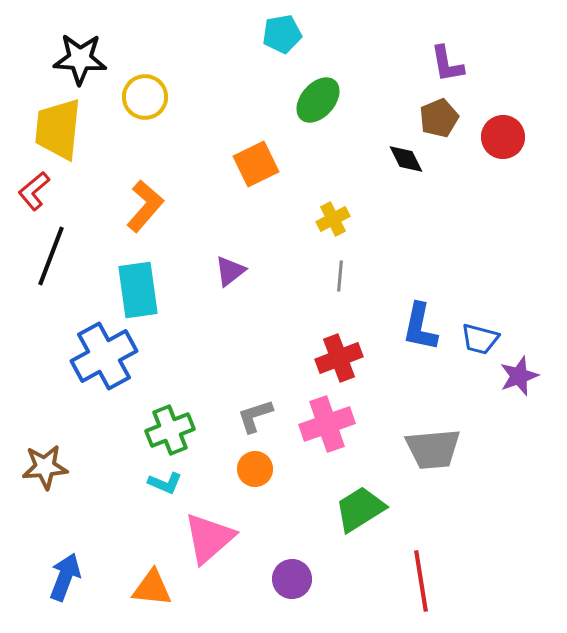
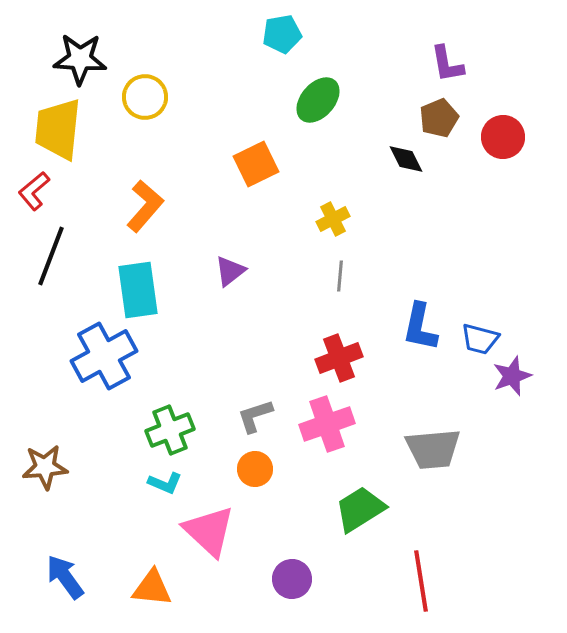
purple star: moved 7 px left
pink triangle: moved 7 px up; rotated 36 degrees counterclockwise
blue arrow: rotated 57 degrees counterclockwise
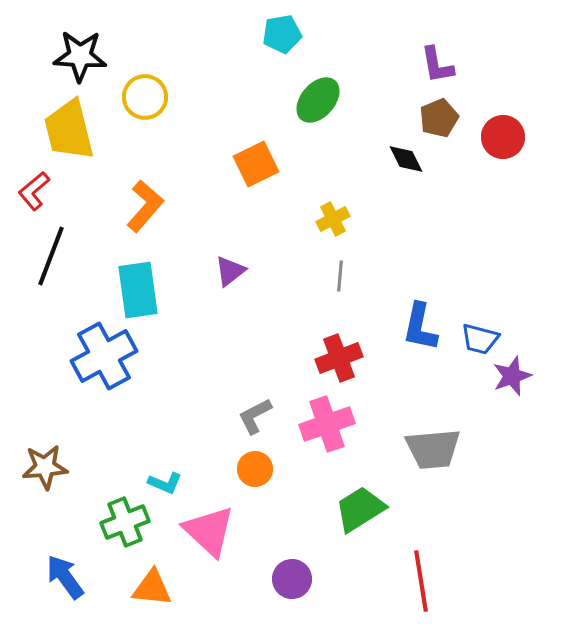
black star: moved 3 px up
purple L-shape: moved 10 px left, 1 px down
yellow trapezoid: moved 11 px right, 1 px down; rotated 20 degrees counterclockwise
gray L-shape: rotated 9 degrees counterclockwise
green cross: moved 45 px left, 92 px down
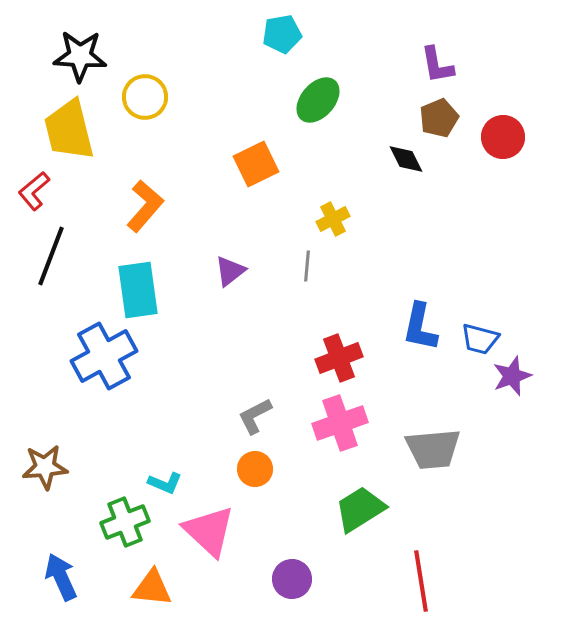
gray line: moved 33 px left, 10 px up
pink cross: moved 13 px right, 1 px up
blue arrow: moved 4 px left; rotated 12 degrees clockwise
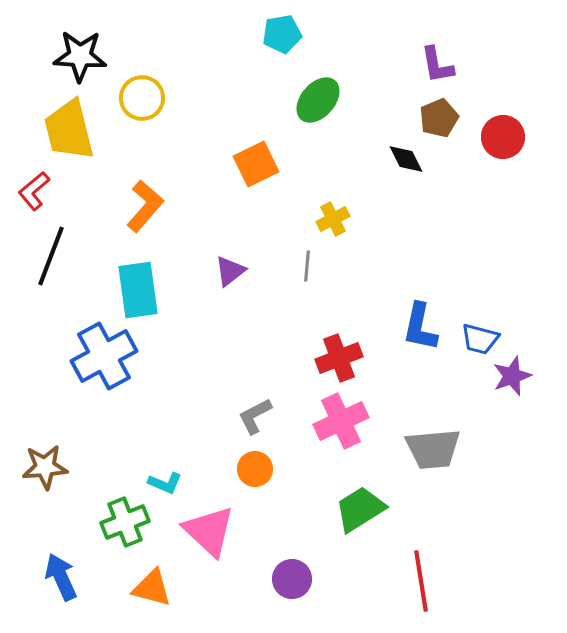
yellow circle: moved 3 px left, 1 px down
pink cross: moved 1 px right, 2 px up; rotated 6 degrees counterclockwise
orange triangle: rotated 9 degrees clockwise
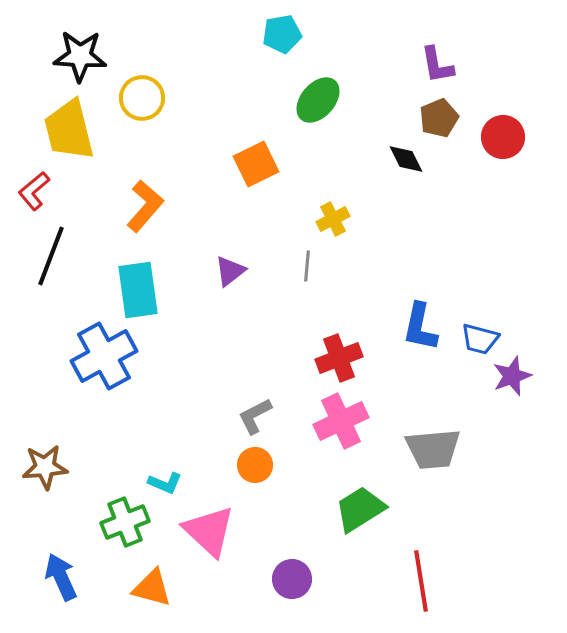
orange circle: moved 4 px up
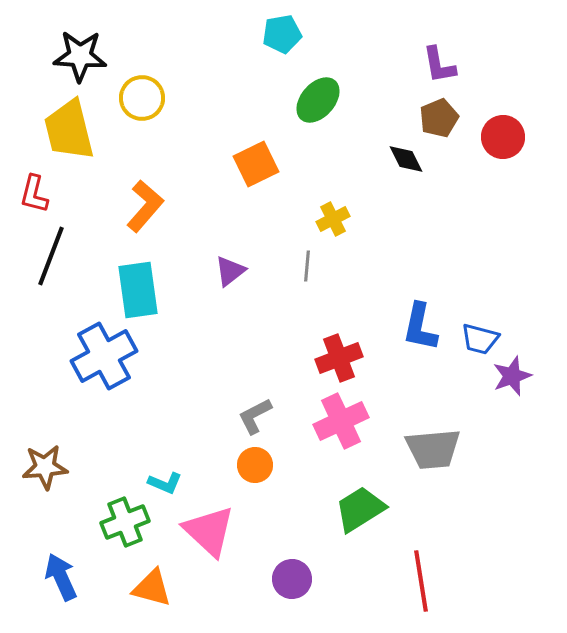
purple L-shape: moved 2 px right
red L-shape: moved 3 px down; rotated 36 degrees counterclockwise
